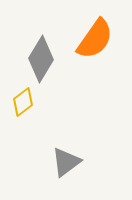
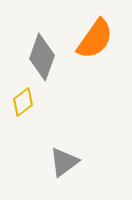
gray diamond: moved 1 px right, 2 px up; rotated 12 degrees counterclockwise
gray triangle: moved 2 px left
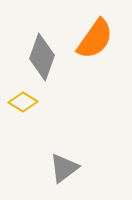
yellow diamond: rotated 68 degrees clockwise
gray triangle: moved 6 px down
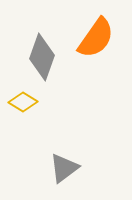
orange semicircle: moved 1 px right, 1 px up
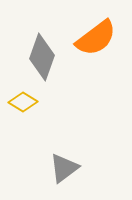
orange semicircle: rotated 18 degrees clockwise
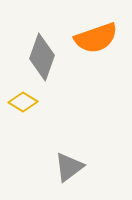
orange semicircle: rotated 18 degrees clockwise
gray triangle: moved 5 px right, 1 px up
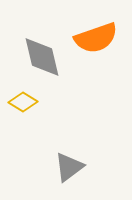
gray diamond: rotated 33 degrees counterclockwise
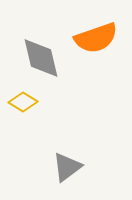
gray diamond: moved 1 px left, 1 px down
gray triangle: moved 2 px left
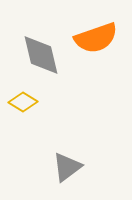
gray diamond: moved 3 px up
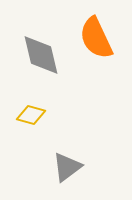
orange semicircle: rotated 84 degrees clockwise
yellow diamond: moved 8 px right, 13 px down; rotated 16 degrees counterclockwise
